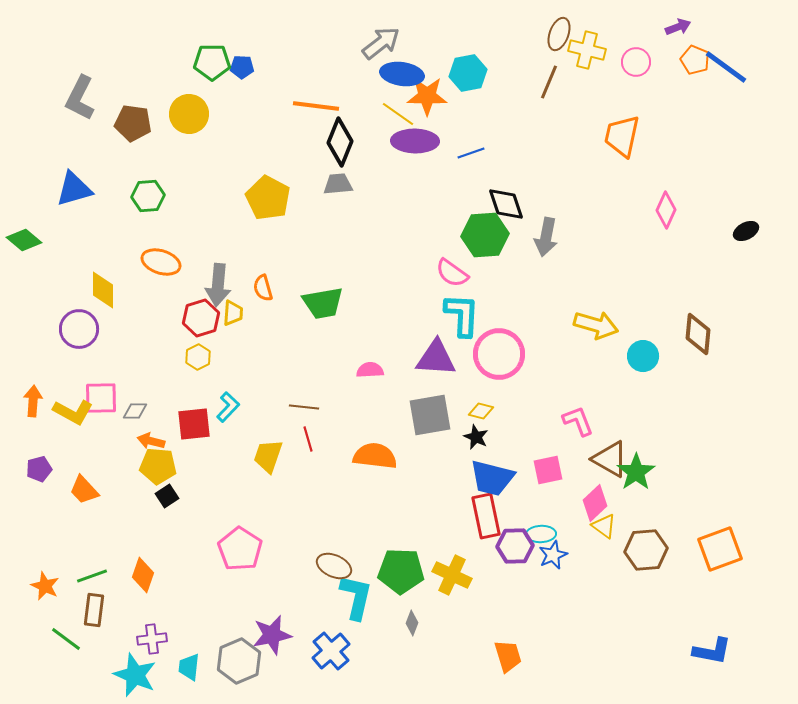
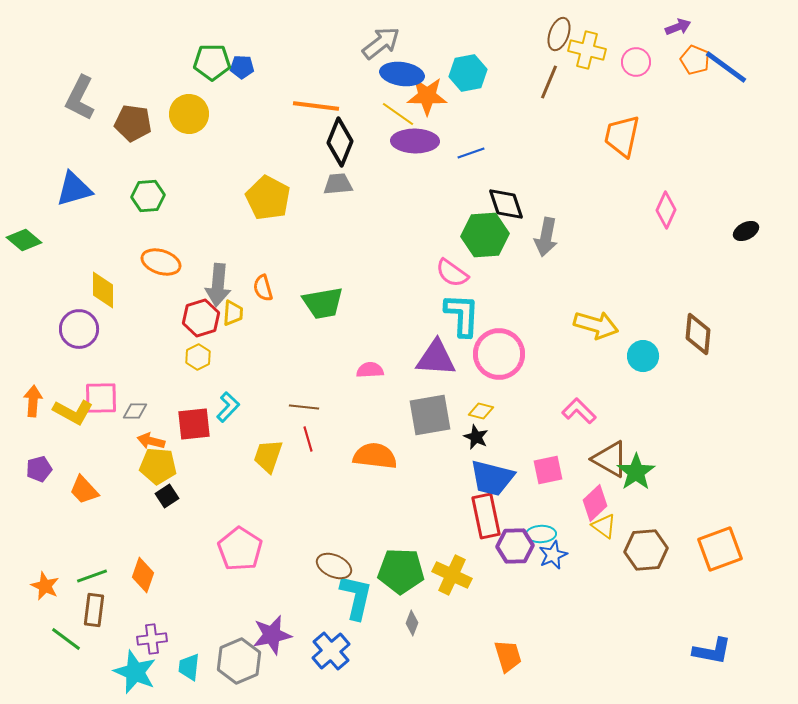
pink L-shape at (578, 421): moved 1 px right, 10 px up; rotated 24 degrees counterclockwise
cyan star at (135, 675): moved 3 px up
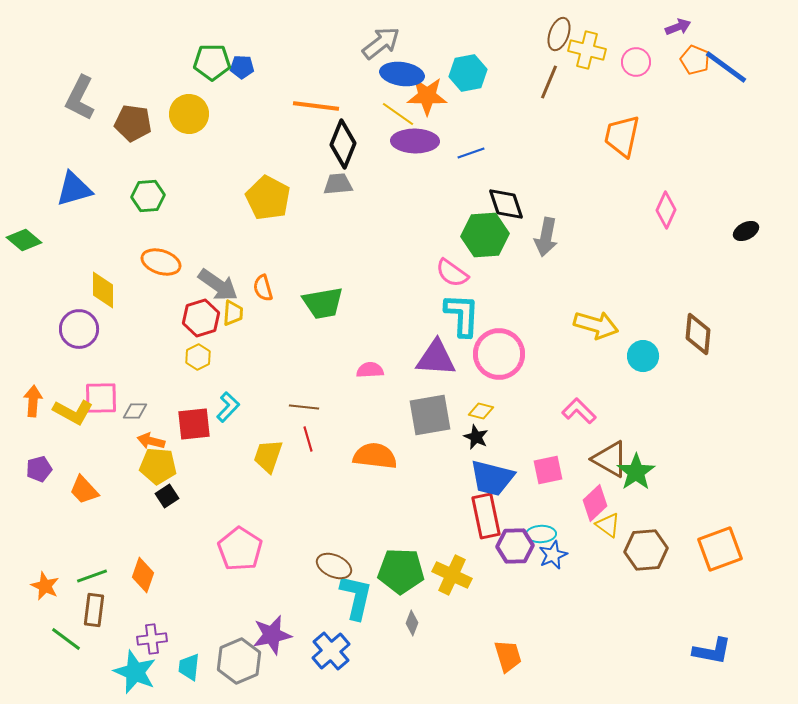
black diamond at (340, 142): moved 3 px right, 2 px down
gray arrow at (218, 285): rotated 60 degrees counterclockwise
yellow triangle at (604, 526): moved 4 px right, 1 px up
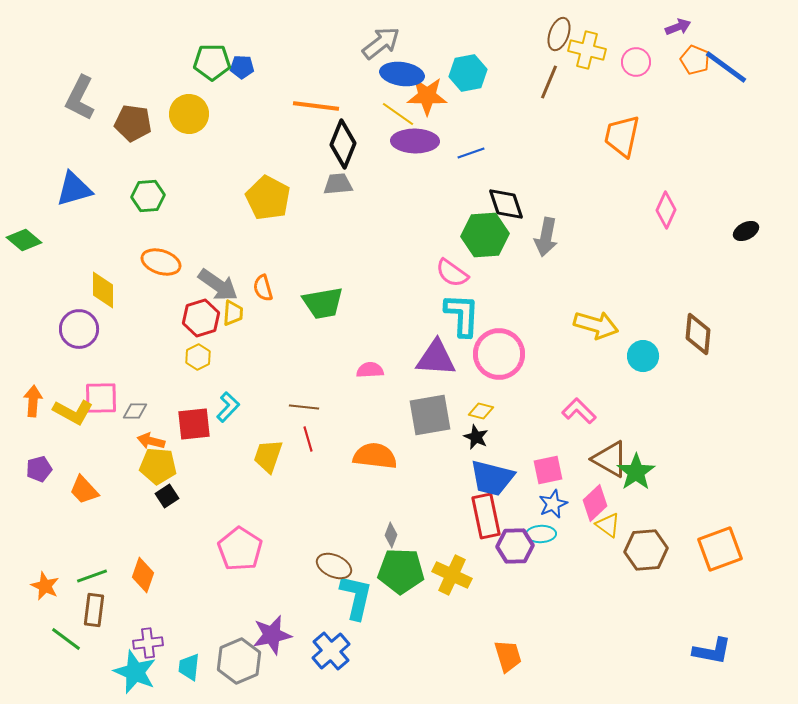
blue star at (553, 555): moved 51 px up
gray diamond at (412, 623): moved 21 px left, 88 px up
purple cross at (152, 639): moved 4 px left, 4 px down
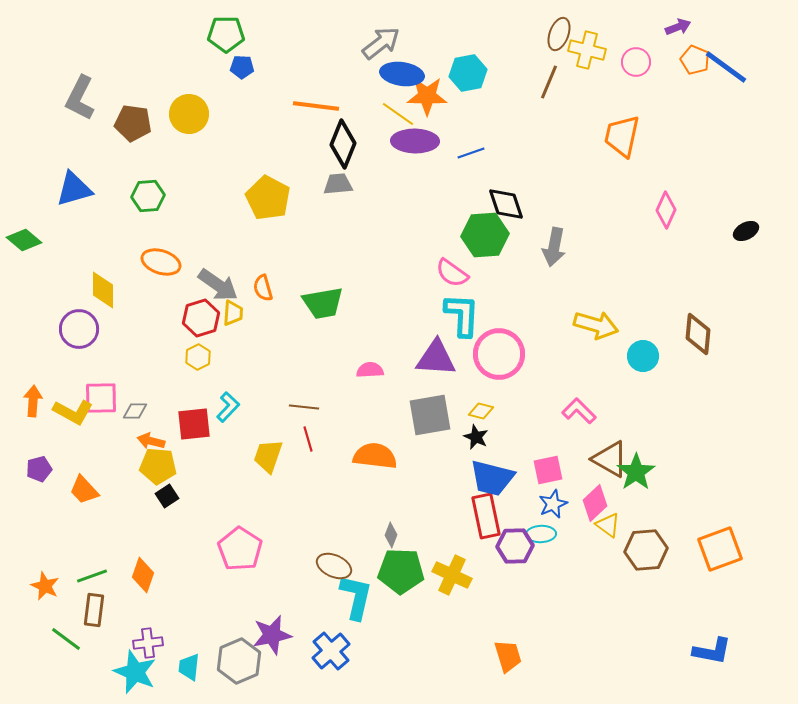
green pentagon at (212, 62): moved 14 px right, 28 px up
gray arrow at (546, 237): moved 8 px right, 10 px down
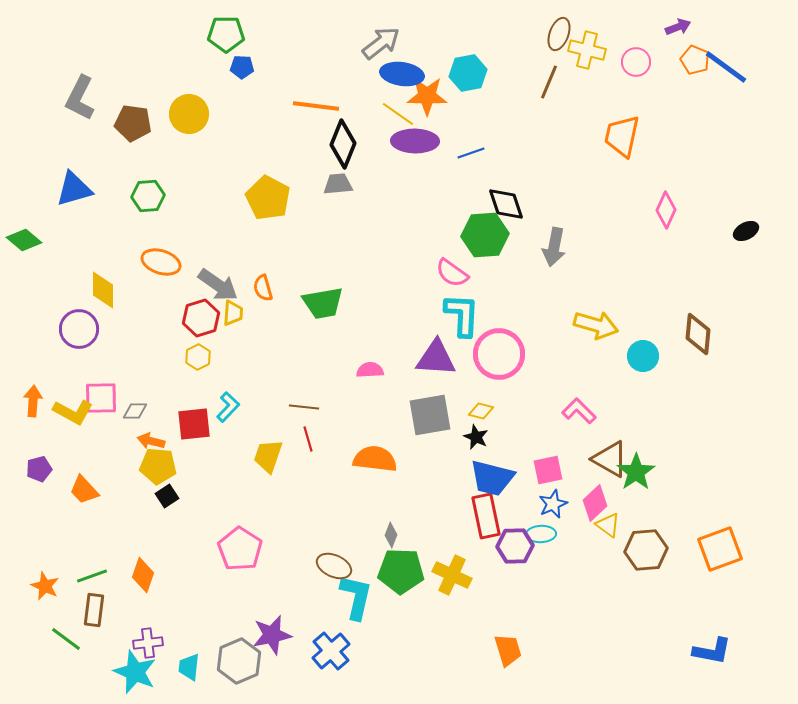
orange semicircle at (375, 456): moved 3 px down
orange trapezoid at (508, 656): moved 6 px up
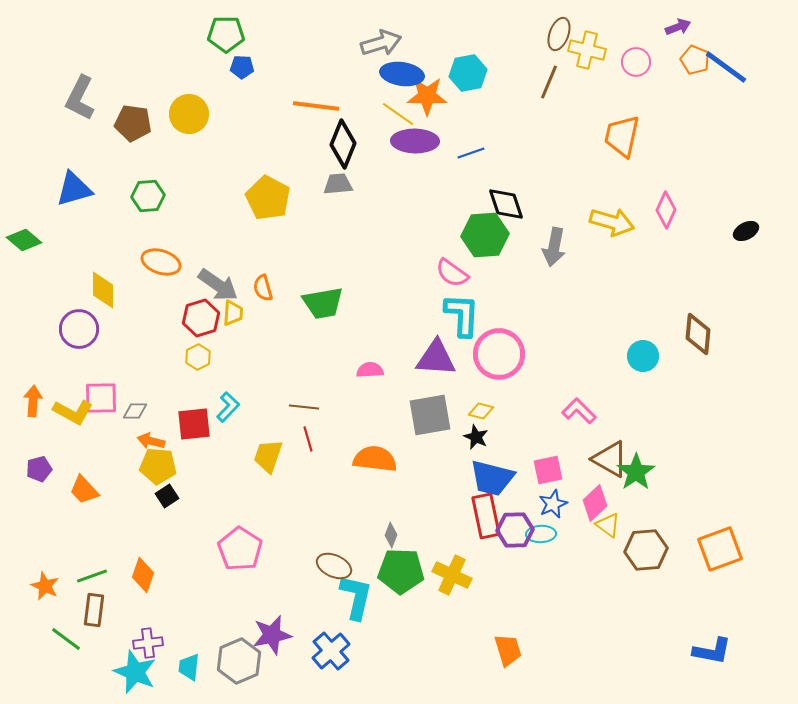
gray arrow at (381, 43): rotated 21 degrees clockwise
yellow arrow at (596, 325): moved 16 px right, 103 px up
purple hexagon at (515, 546): moved 16 px up
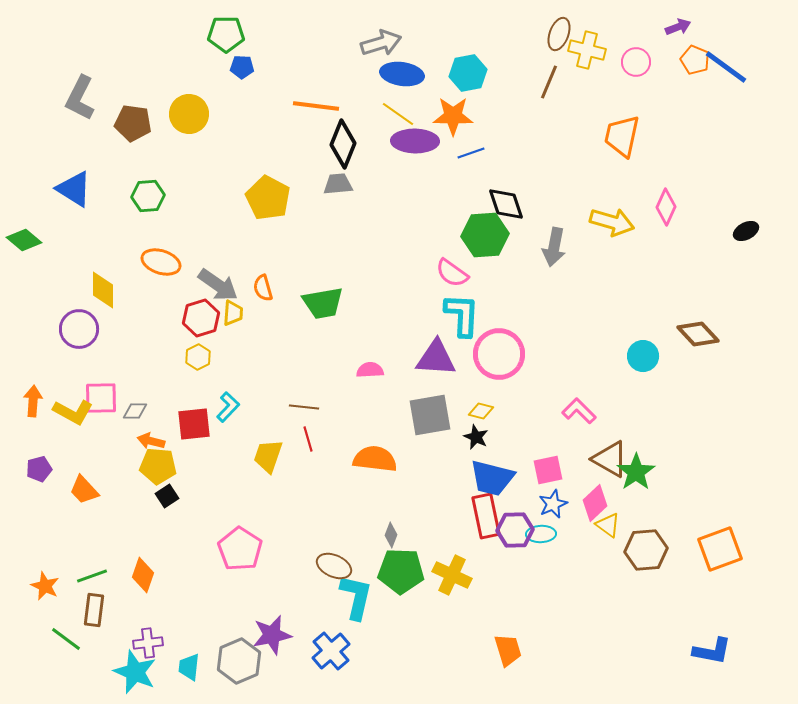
orange star at (427, 96): moved 26 px right, 20 px down
blue triangle at (74, 189): rotated 48 degrees clockwise
pink diamond at (666, 210): moved 3 px up
brown diamond at (698, 334): rotated 48 degrees counterclockwise
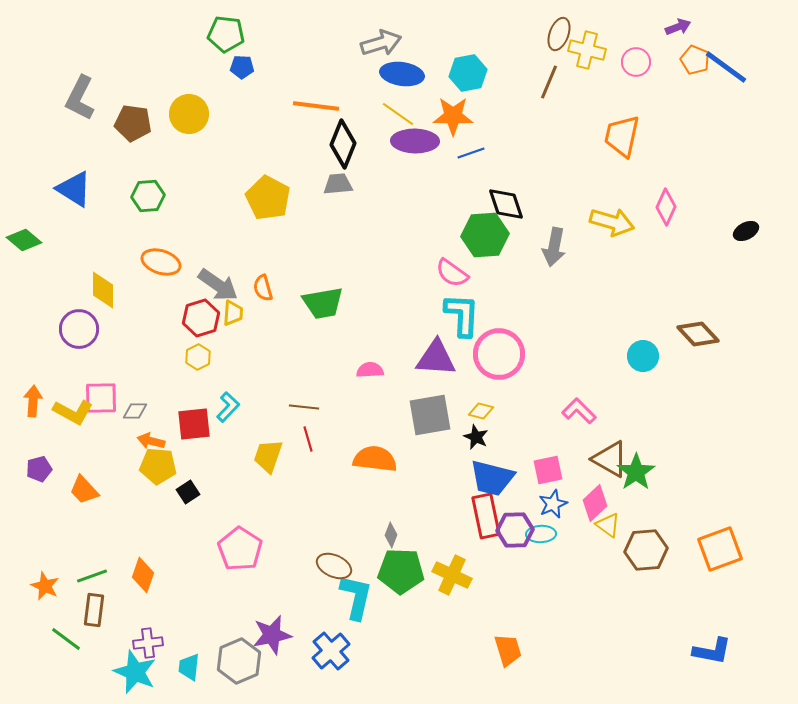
green pentagon at (226, 34): rotated 6 degrees clockwise
black square at (167, 496): moved 21 px right, 4 px up
